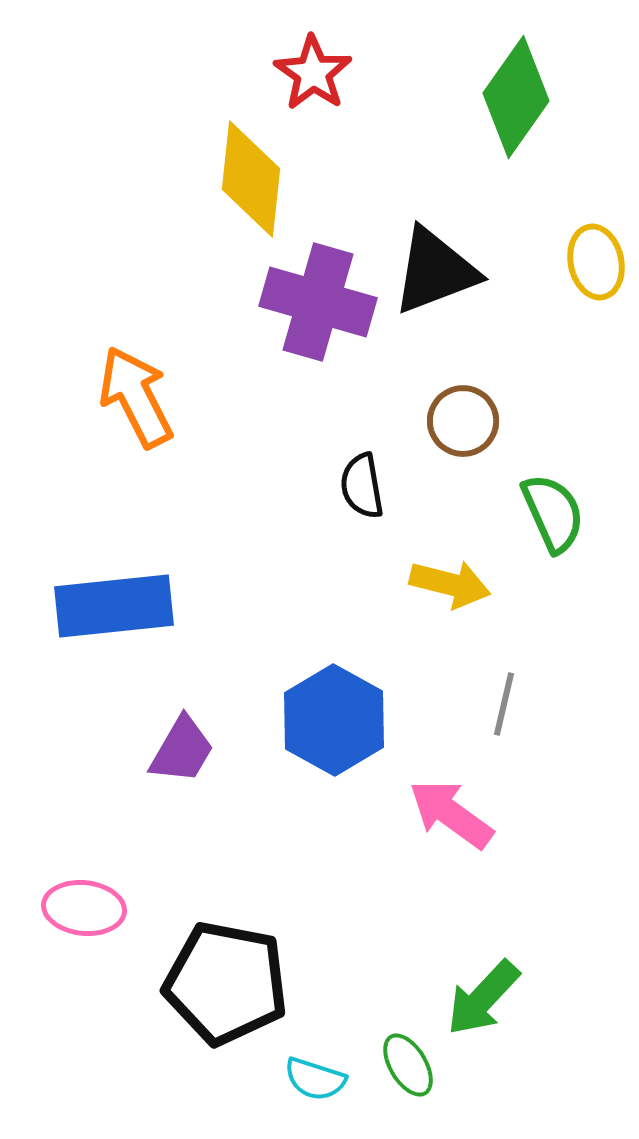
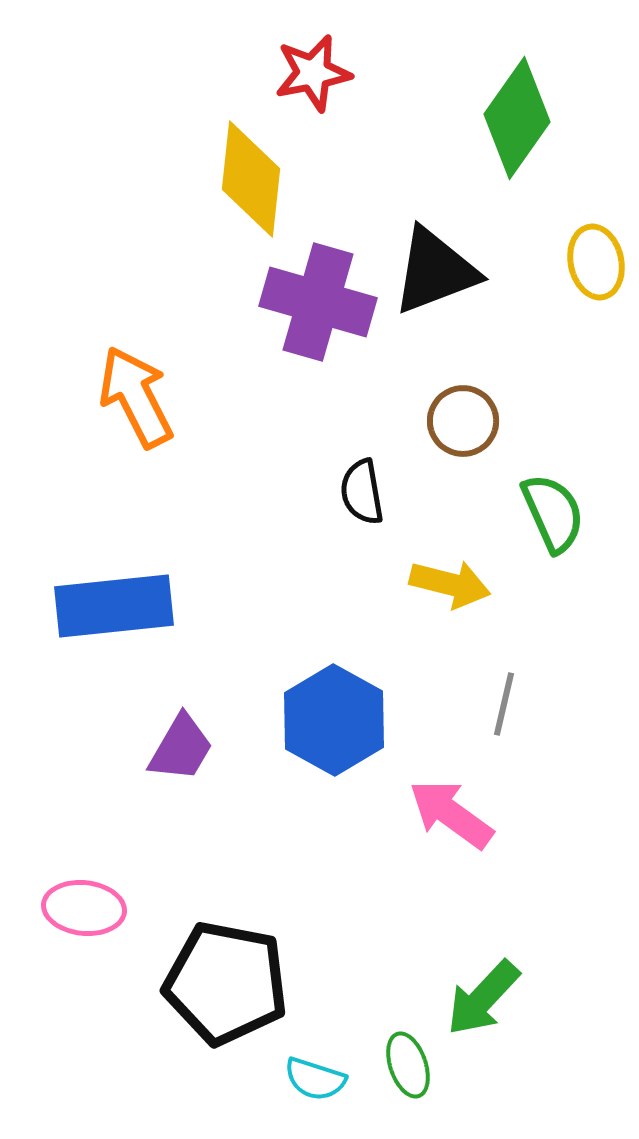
red star: rotated 26 degrees clockwise
green diamond: moved 1 px right, 21 px down
black semicircle: moved 6 px down
purple trapezoid: moved 1 px left, 2 px up
green ellipse: rotated 12 degrees clockwise
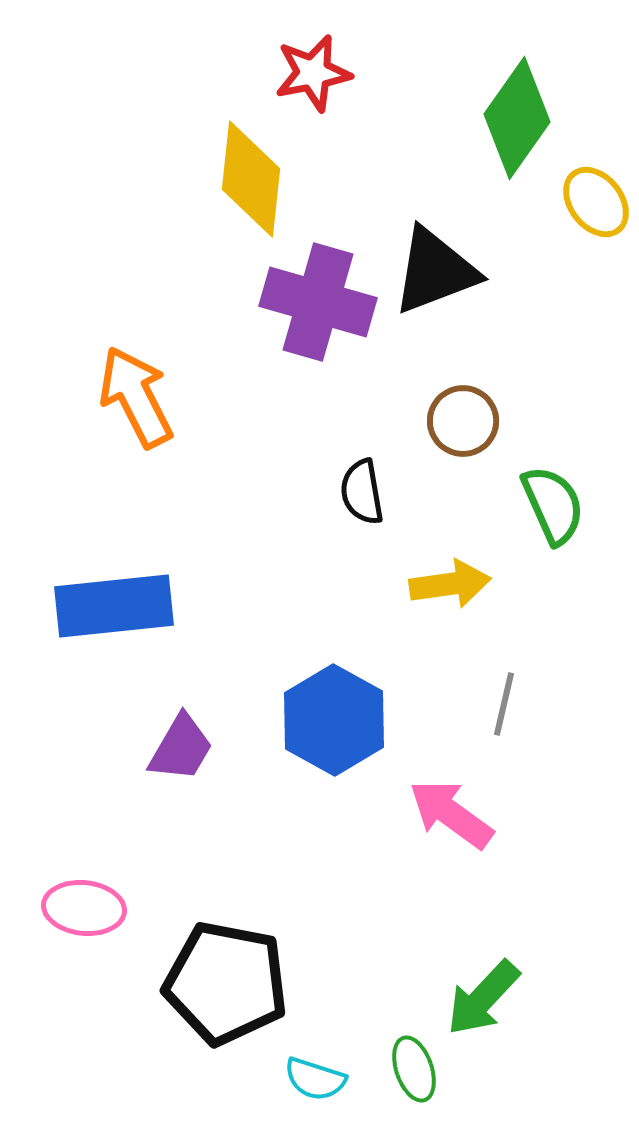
yellow ellipse: moved 60 px up; rotated 26 degrees counterclockwise
green semicircle: moved 8 px up
yellow arrow: rotated 22 degrees counterclockwise
green ellipse: moved 6 px right, 4 px down
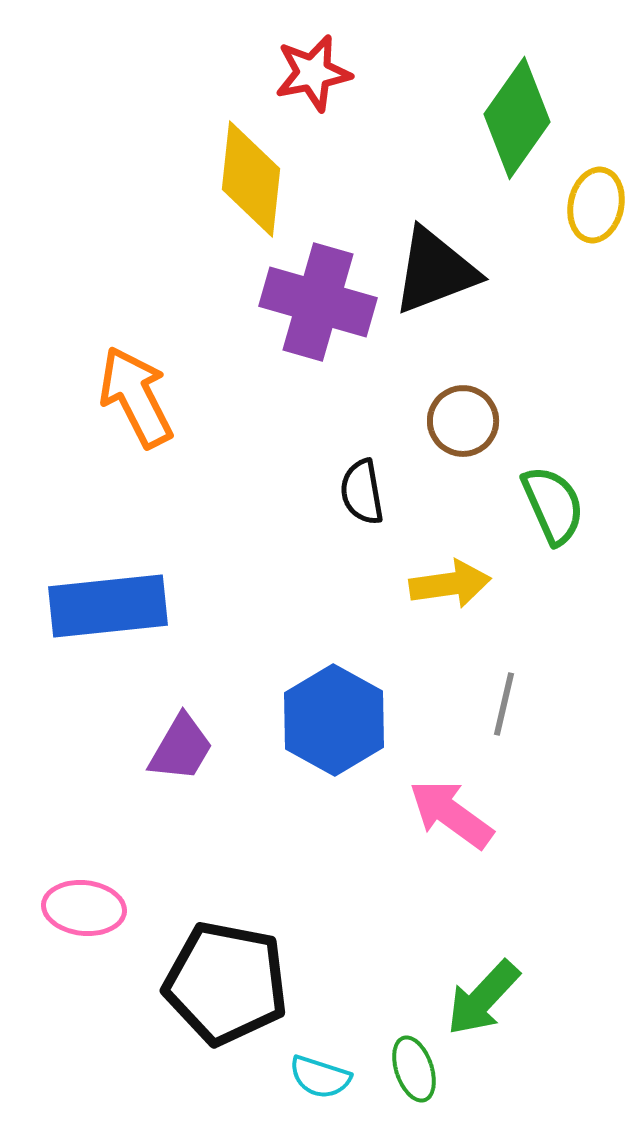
yellow ellipse: moved 3 px down; rotated 50 degrees clockwise
blue rectangle: moved 6 px left
cyan semicircle: moved 5 px right, 2 px up
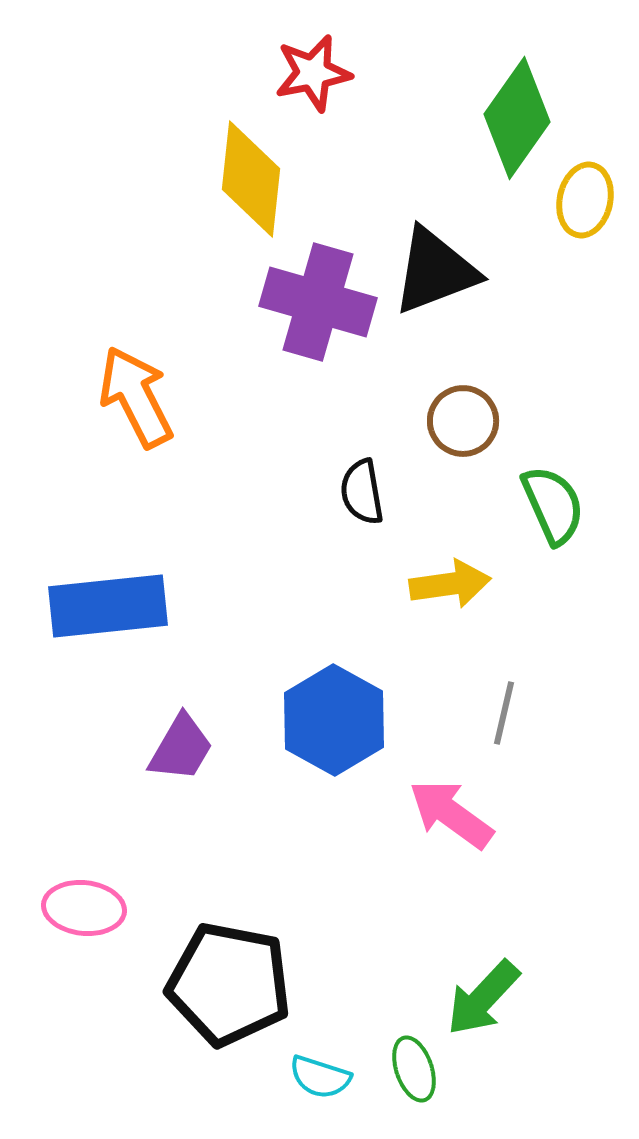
yellow ellipse: moved 11 px left, 5 px up
gray line: moved 9 px down
black pentagon: moved 3 px right, 1 px down
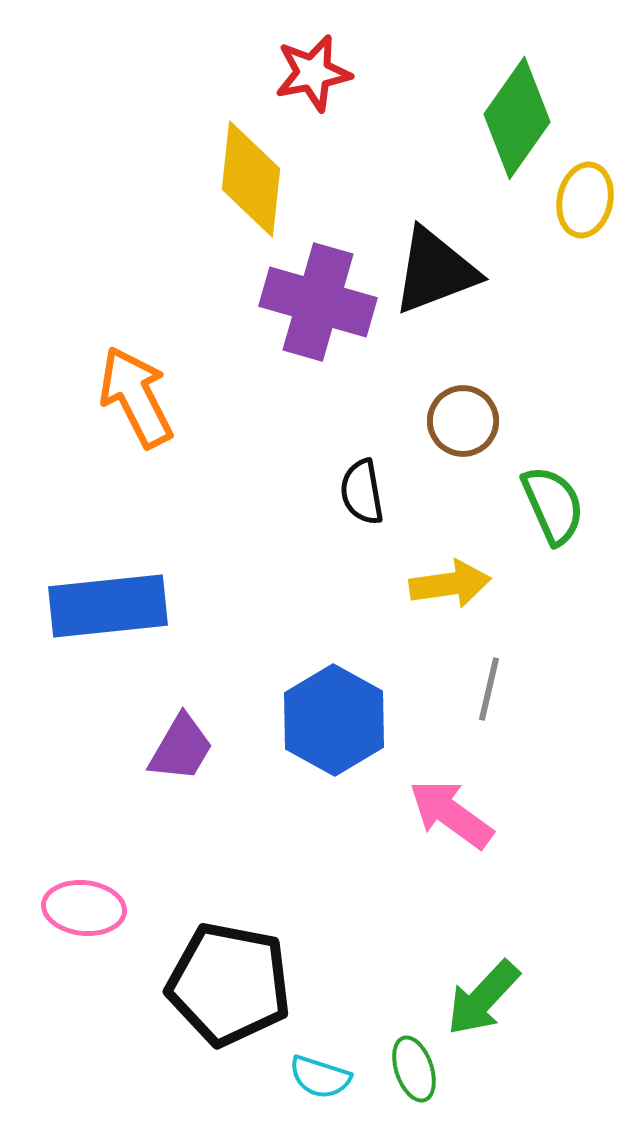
gray line: moved 15 px left, 24 px up
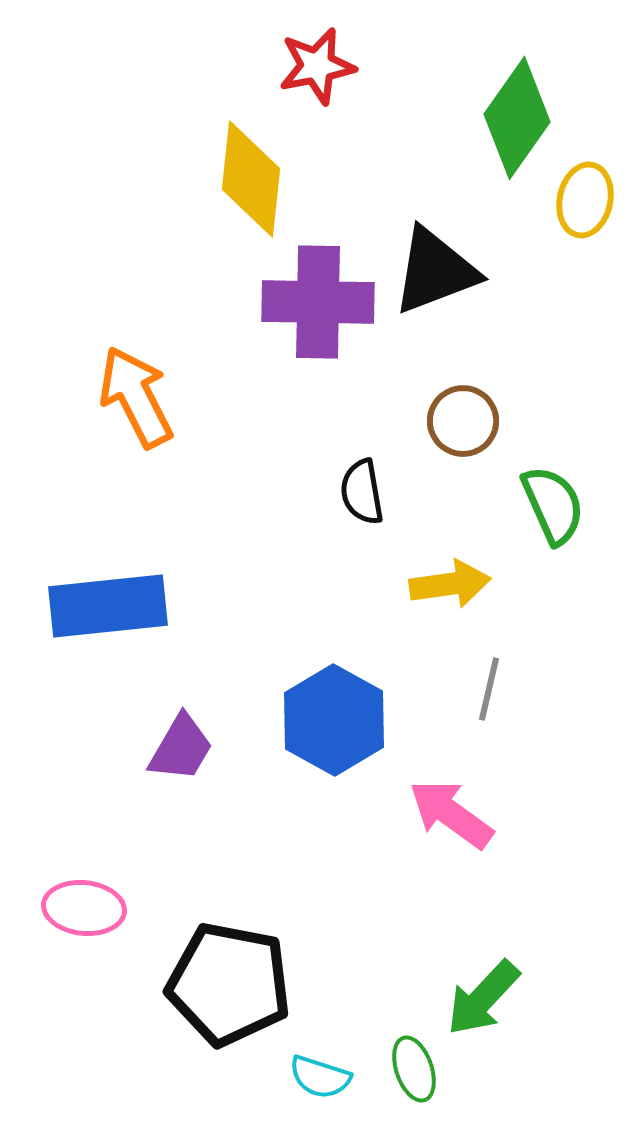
red star: moved 4 px right, 7 px up
purple cross: rotated 15 degrees counterclockwise
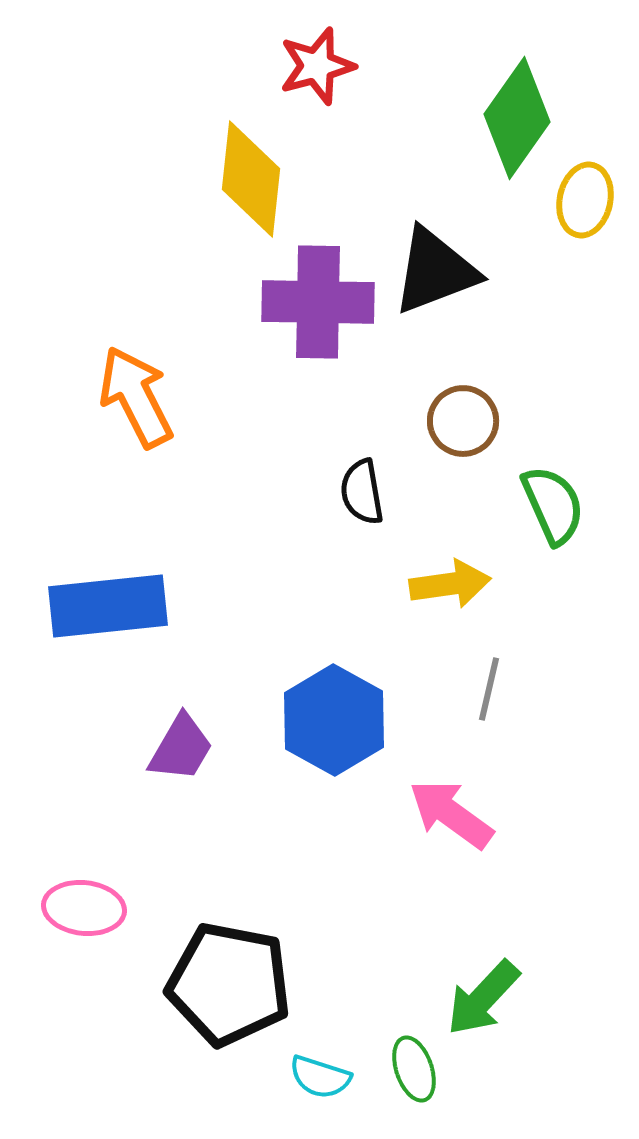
red star: rotated 4 degrees counterclockwise
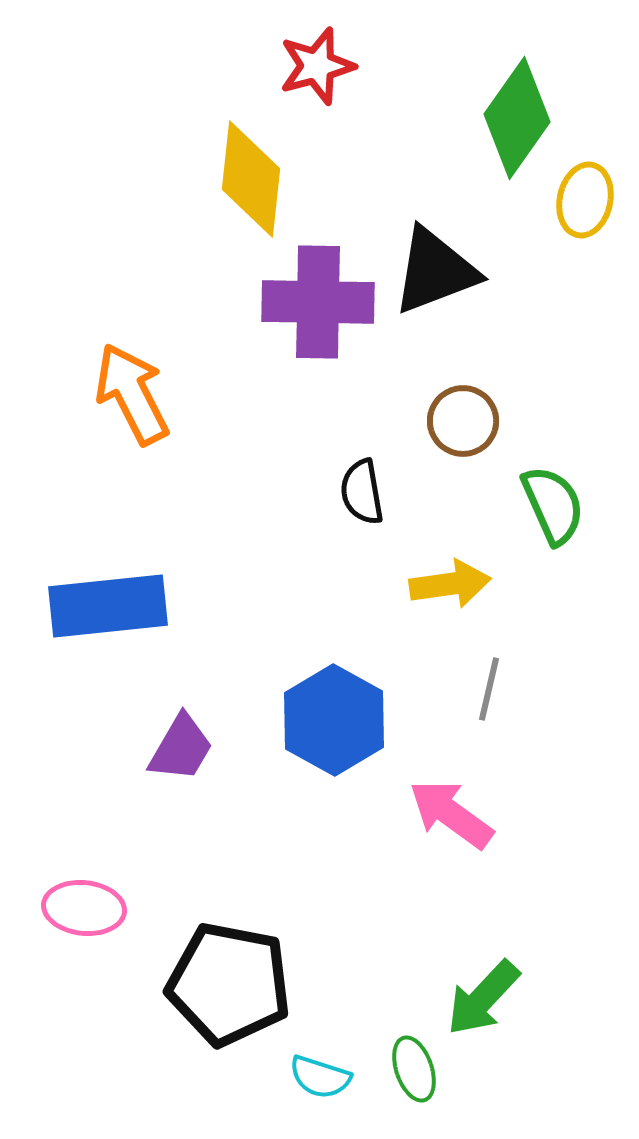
orange arrow: moved 4 px left, 3 px up
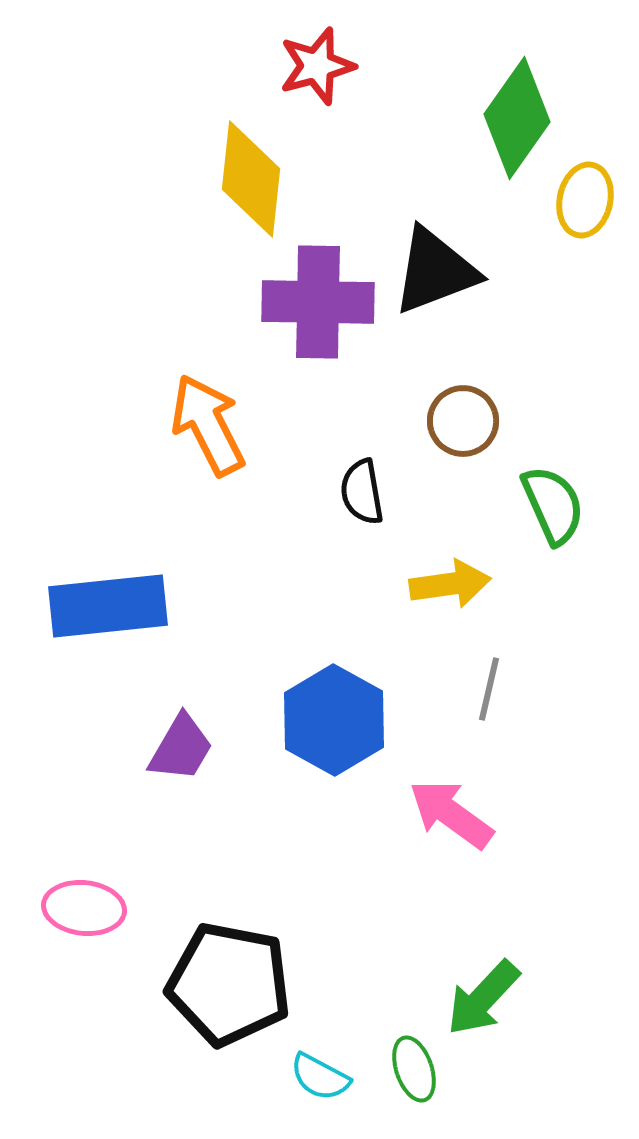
orange arrow: moved 76 px right, 31 px down
cyan semicircle: rotated 10 degrees clockwise
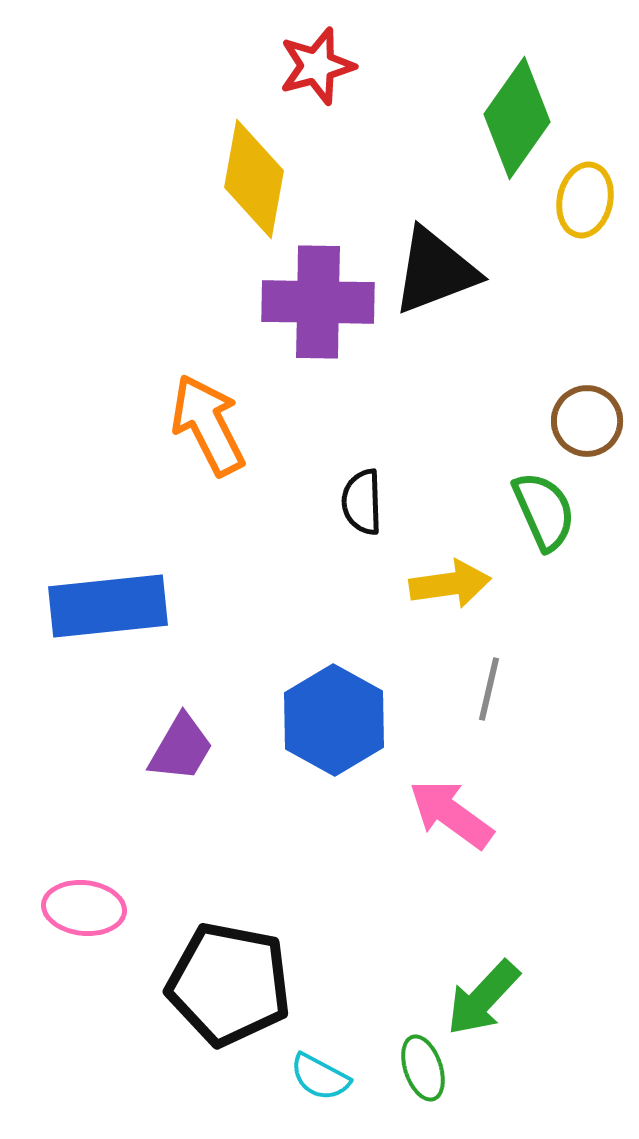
yellow diamond: moved 3 px right; rotated 4 degrees clockwise
brown circle: moved 124 px right
black semicircle: moved 10 px down; rotated 8 degrees clockwise
green semicircle: moved 9 px left, 6 px down
green ellipse: moved 9 px right, 1 px up
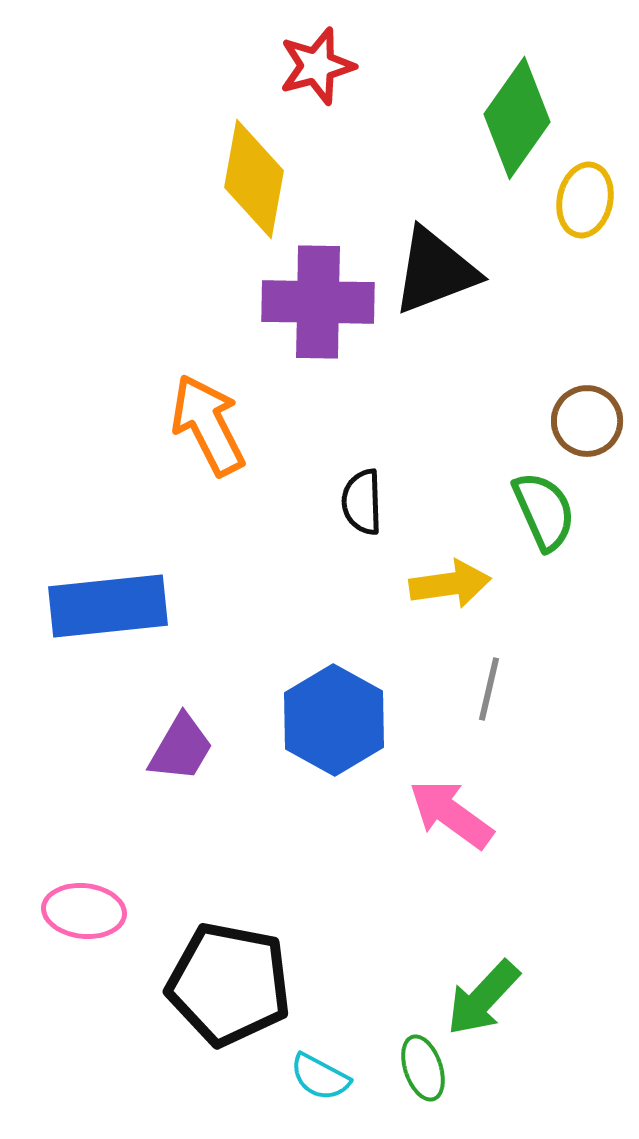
pink ellipse: moved 3 px down
